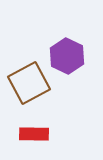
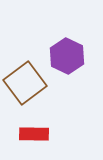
brown square: moved 4 px left; rotated 9 degrees counterclockwise
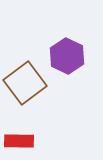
red rectangle: moved 15 px left, 7 px down
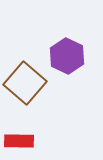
brown square: rotated 12 degrees counterclockwise
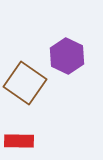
brown square: rotated 6 degrees counterclockwise
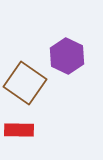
red rectangle: moved 11 px up
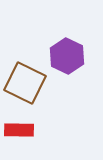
brown square: rotated 9 degrees counterclockwise
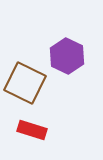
red rectangle: moved 13 px right; rotated 16 degrees clockwise
